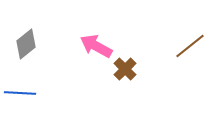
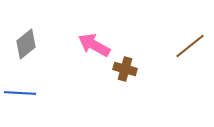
pink arrow: moved 2 px left, 1 px up
brown cross: rotated 30 degrees counterclockwise
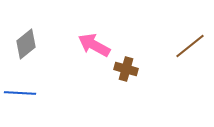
brown cross: moved 1 px right
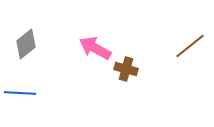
pink arrow: moved 1 px right, 3 px down
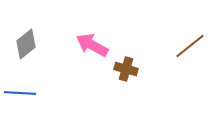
pink arrow: moved 3 px left, 3 px up
